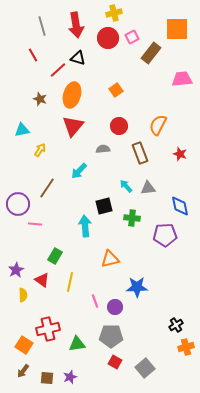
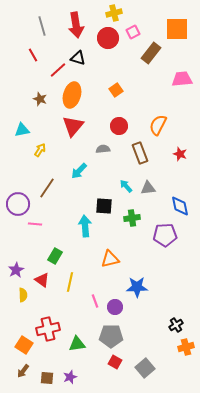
pink square at (132, 37): moved 1 px right, 5 px up
black square at (104, 206): rotated 18 degrees clockwise
green cross at (132, 218): rotated 14 degrees counterclockwise
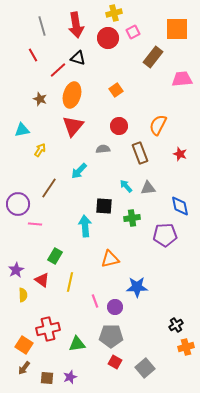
brown rectangle at (151, 53): moved 2 px right, 4 px down
brown line at (47, 188): moved 2 px right
brown arrow at (23, 371): moved 1 px right, 3 px up
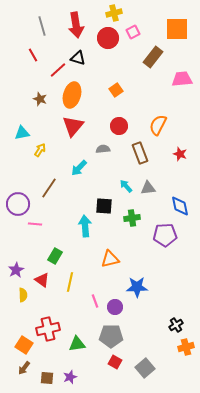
cyan triangle at (22, 130): moved 3 px down
cyan arrow at (79, 171): moved 3 px up
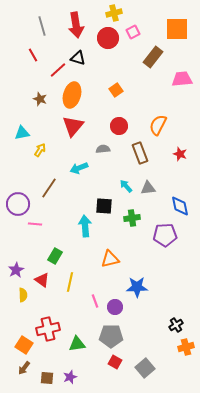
cyan arrow at (79, 168): rotated 24 degrees clockwise
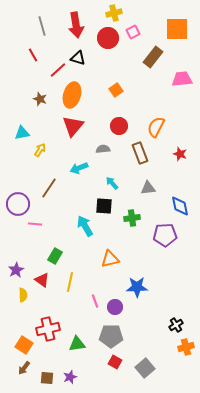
orange semicircle at (158, 125): moved 2 px left, 2 px down
cyan arrow at (126, 186): moved 14 px left, 3 px up
cyan arrow at (85, 226): rotated 25 degrees counterclockwise
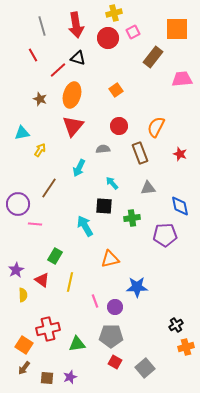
cyan arrow at (79, 168): rotated 42 degrees counterclockwise
